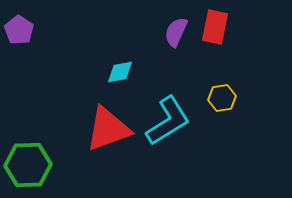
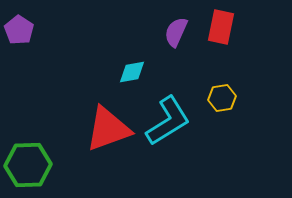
red rectangle: moved 6 px right
cyan diamond: moved 12 px right
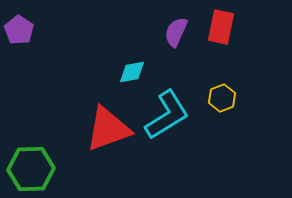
yellow hexagon: rotated 12 degrees counterclockwise
cyan L-shape: moved 1 px left, 6 px up
green hexagon: moved 3 px right, 4 px down
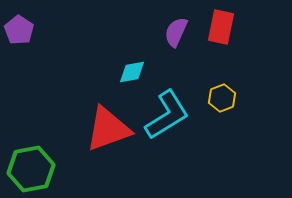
green hexagon: rotated 9 degrees counterclockwise
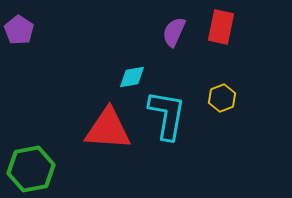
purple semicircle: moved 2 px left
cyan diamond: moved 5 px down
cyan L-shape: rotated 48 degrees counterclockwise
red triangle: rotated 24 degrees clockwise
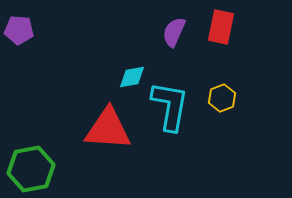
purple pentagon: rotated 28 degrees counterclockwise
cyan L-shape: moved 3 px right, 9 px up
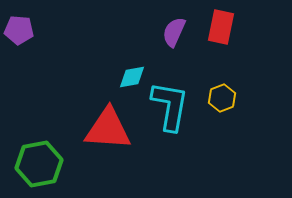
green hexagon: moved 8 px right, 5 px up
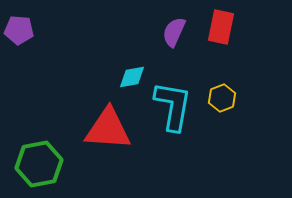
cyan L-shape: moved 3 px right
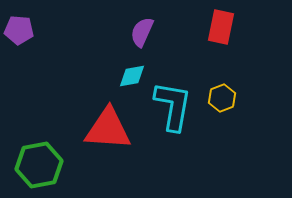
purple semicircle: moved 32 px left
cyan diamond: moved 1 px up
green hexagon: moved 1 px down
